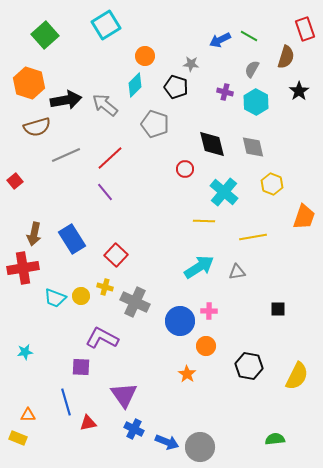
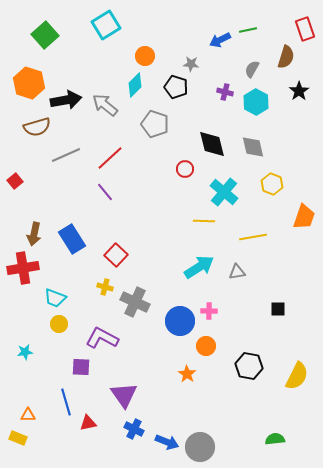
green line at (249, 36): moved 1 px left, 6 px up; rotated 42 degrees counterclockwise
yellow circle at (81, 296): moved 22 px left, 28 px down
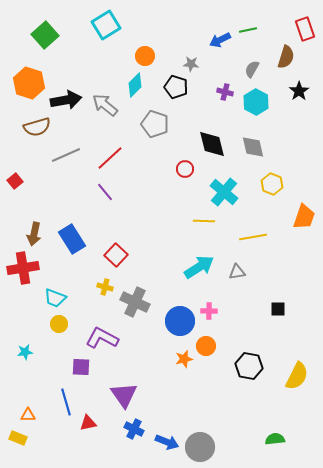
orange star at (187, 374): moved 3 px left, 15 px up; rotated 24 degrees clockwise
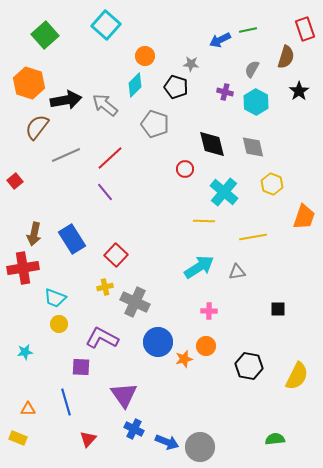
cyan square at (106, 25): rotated 16 degrees counterclockwise
brown semicircle at (37, 127): rotated 144 degrees clockwise
yellow cross at (105, 287): rotated 28 degrees counterclockwise
blue circle at (180, 321): moved 22 px left, 21 px down
orange triangle at (28, 415): moved 6 px up
red triangle at (88, 423): moved 16 px down; rotated 36 degrees counterclockwise
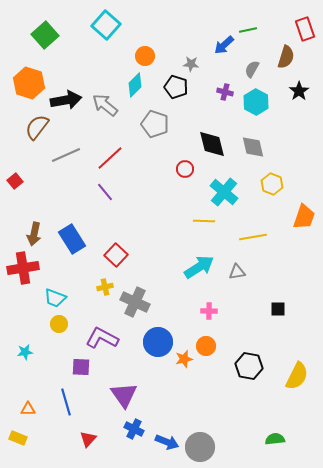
blue arrow at (220, 40): moved 4 px right, 5 px down; rotated 15 degrees counterclockwise
